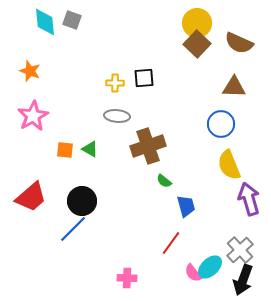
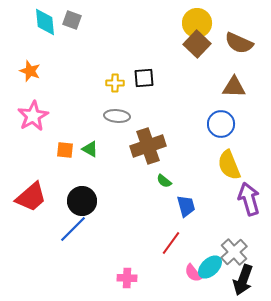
gray cross: moved 6 px left, 2 px down
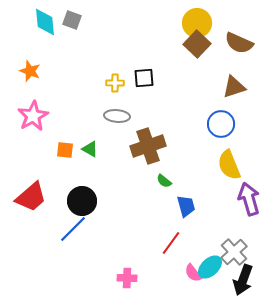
brown triangle: rotated 20 degrees counterclockwise
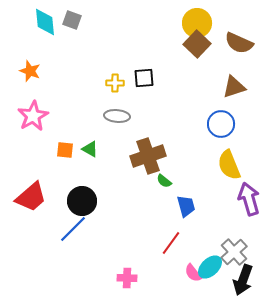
brown cross: moved 10 px down
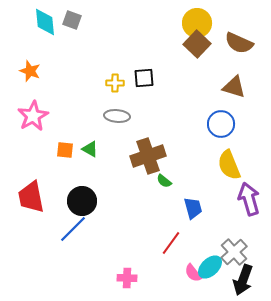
brown triangle: rotated 35 degrees clockwise
red trapezoid: rotated 120 degrees clockwise
blue trapezoid: moved 7 px right, 2 px down
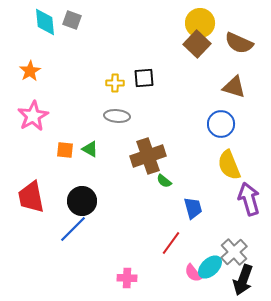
yellow circle: moved 3 px right
orange star: rotated 20 degrees clockwise
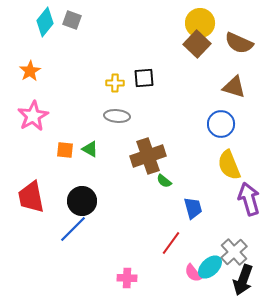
cyan diamond: rotated 44 degrees clockwise
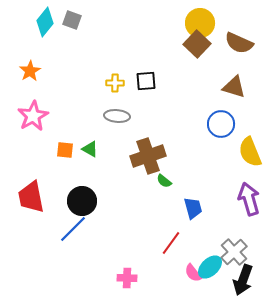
black square: moved 2 px right, 3 px down
yellow semicircle: moved 21 px right, 13 px up
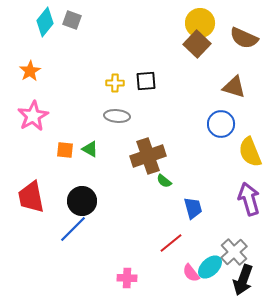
brown semicircle: moved 5 px right, 5 px up
red line: rotated 15 degrees clockwise
pink semicircle: moved 2 px left
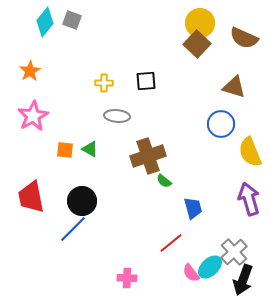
yellow cross: moved 11 px left
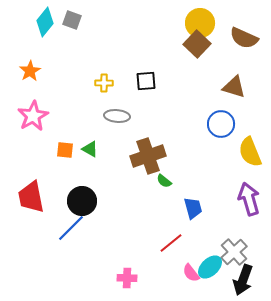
blue line: moved 2 px left, 1 px up
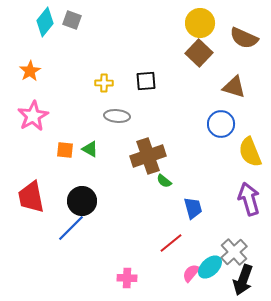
brown square: moved 2 px right, 9 px down
pink semicircle: rotated 78 degrees clockwise
